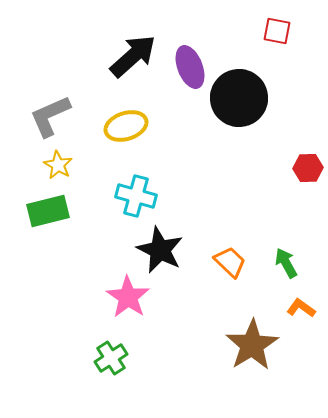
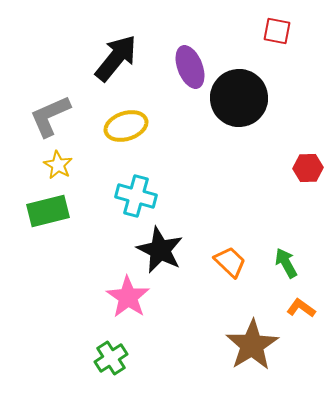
black arrow: moved 17 px left, 2 px down; rotated 9 degrees counterclockwise
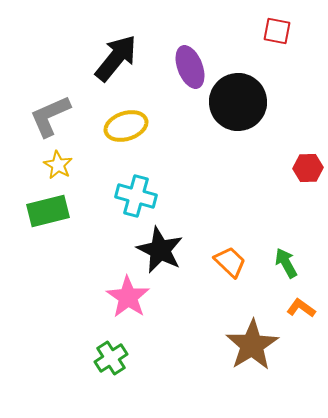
black circle: moved 1 px left, 4 px down
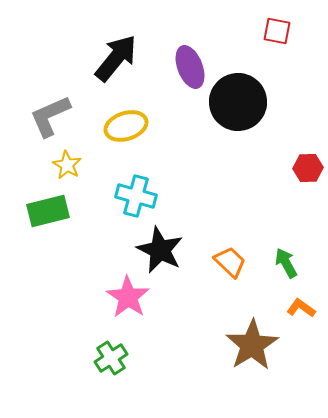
yellow star: moved 9 px right
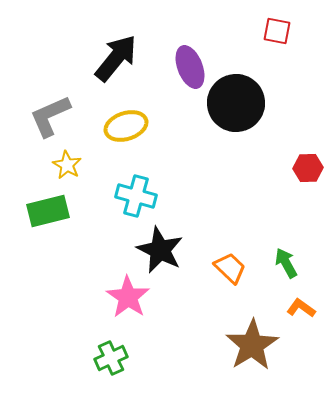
black circle: moved 2 px left, 1 px down
orange trapezoid: moved 6 px down
green cross: rotated 8 degrees clockwise
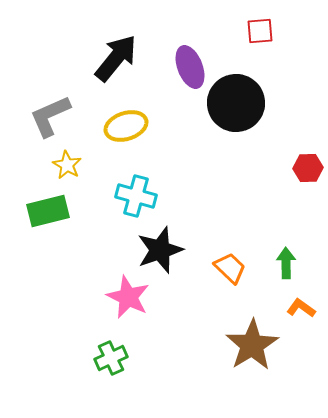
red square: moved 17 px left; rotated 16 degrees counterclockwise
black star: rotated 27 degrees clockwise
green arrow: rotated 28 degrees clockwise
pink star: rotated 9 degrees counterclockwise
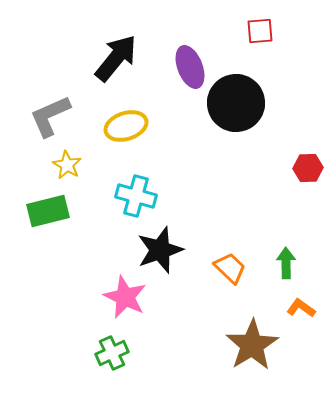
pink star: moved 3 px left
green cross: moved 1 px right, 5 px up
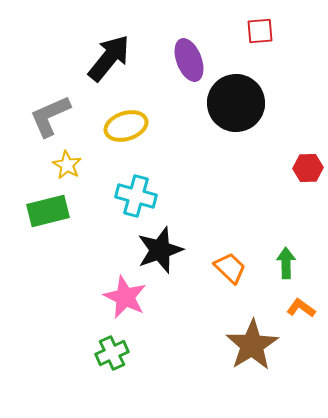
black arrow: moved 7 px left
purple ellipse: moved 1 px left, 7 px up
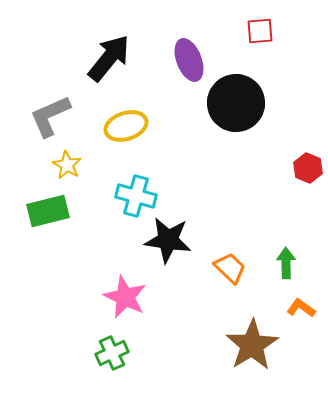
red hexagon: rotated 24 degrees clockwise
black star: moved 8 px right, 10 px up; rotated 27 degrees clockwise
